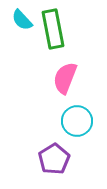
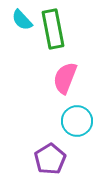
purple pentagon: moved 4 px left
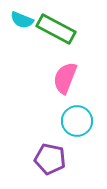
cyan semicircle: rotated 25 degrees counterclockwise
green rectangle: moved 3 px right; rotated 51 degrees counterclockwise
purple pentagon: rotated 28 degrees counterclockwise
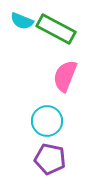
cyan semicircle: moved 1 px down
pink semicircle: moved 2 px up
cyan circle: moved 30 px left
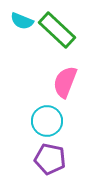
green rectangle: moved 1 px right, 1 px down; rotated 15 degrees clockwise
pink semicircle: moved 6 px down
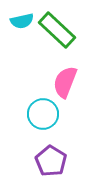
cyan semicircle: rotated 35 degrees counterclockwise
cyan circle: moved 4 px left, 7 px up
purple pentagon: moved 1 px right, 2 px down; rotated 20 degrees clockwise
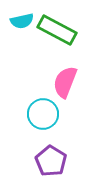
green rectangle: rotated 15 degrees counterclockwise
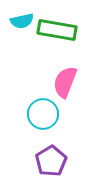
green rectangle: rotated 18 degrees counterclockwise
purple pentagon: rotated 8 degrees clockwise
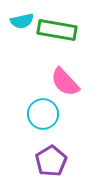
pink semicircle: rotated 64 degrees counterclockwise
